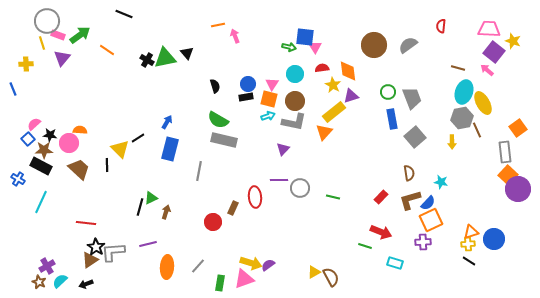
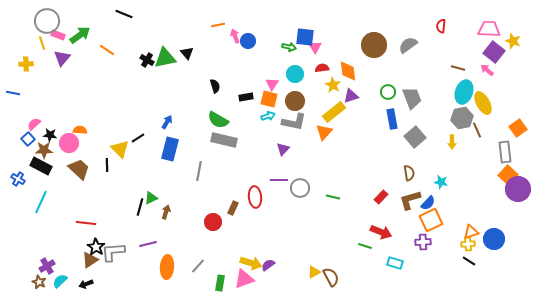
blue circle at (248, 84): moved 43 px up
blue line at (13, 89): moved 4 px down; rotated 56 degrees counterclockwise
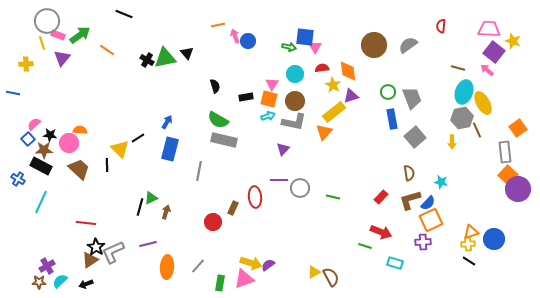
gray L-shape at (113, 252): rotated 20 degrees counterclockwise
brown star at (39, 282): rotated 24 degrees counterclockwise
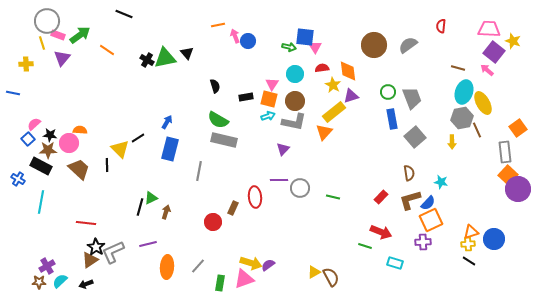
brown star at (44, 150): moved 4 px right
cyan line at (41, 202): rotated 15 degrees counterclockwise
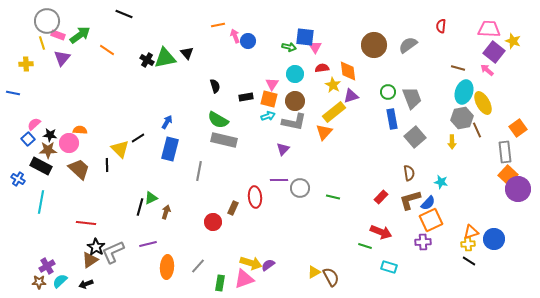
cyan rectangle at (395, 263): moved 6 px left, 4 px down
